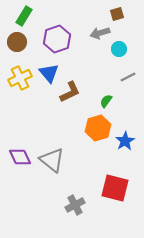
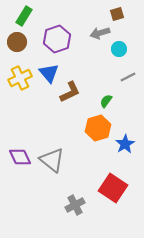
blue star: moved 3 px down
red square: moved 2 px left; rotated 20 degrees clockwise
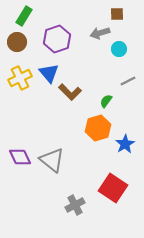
brown square: rotated 16 degrees clockwise
gray line: moved 4 px down
brown L-shape: rotated 70 degrees clockwise
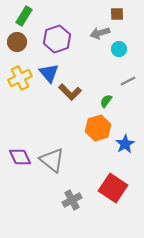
gray cross: moved 3 px left, 5 px up
